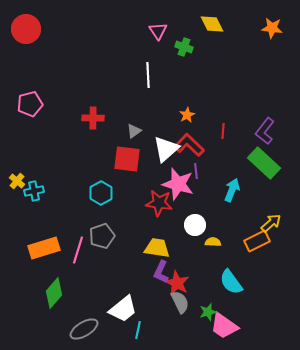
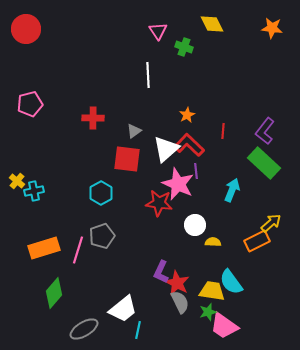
pink star at (178, 184): rotated 8 degrees clockwise
yellow trapezoid at (157, 248): moved 55 px right, 43 px down
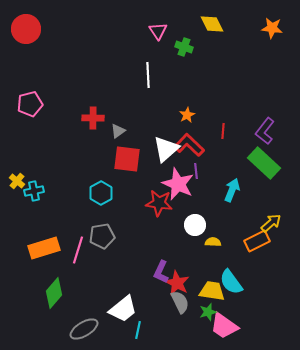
gray triangle at (134, 131): moved 16 px left
gray pentagon at (102, 236): rotated 10 degrees clockwise
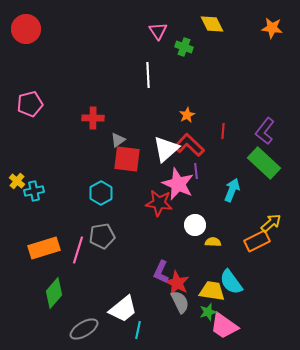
gray triangle at (118, 131): moved 9 px down
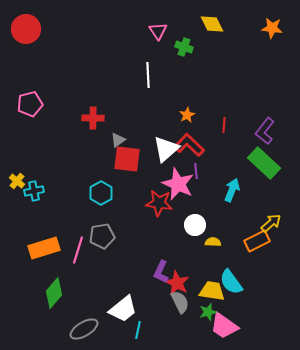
red line at (223, 131): moved 1 px right, 6 px up
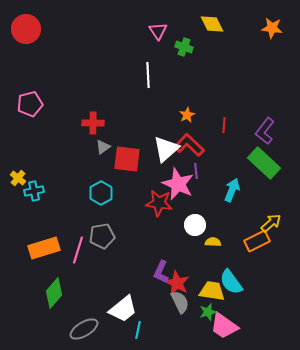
red cross at (93, 118): moved 5 px down
gray triangle at (118, 140): moved 15 px left, 7 px down
yellow cross at (17, 181): moved 1 px right, 3 px up
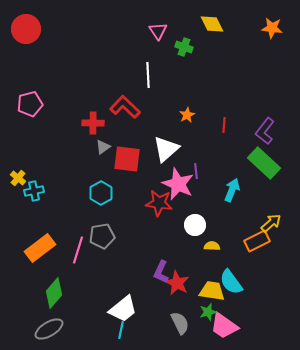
red L-shape at (189, 145): moved 64 px left, 38 px up
yellow semicircle at (213, 242): moved 1 px left, 4 px down
orange rectangle at (44, 248): moved 4 px left; rotated 20 degrees counterclockwise
gray semicircle at (180, 302): moved 21 px down
gray ellipse at (84, 329): moved 35 px left
cyan line at (138, 330): moved 17 px left
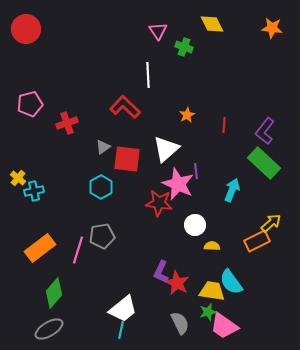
red cross at (93, 123): moved 26 px left; rotated 20 degrees counterclockwise
cyan hexagon at (101, 193): moved 6 px up
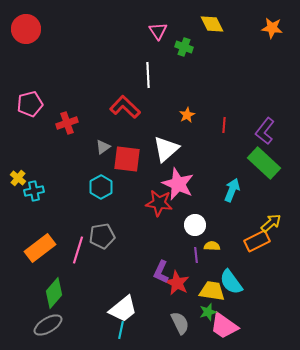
purple line at (196, 171): moved 84 px down
gray ellipse at (49, 329): moved 1 px left, 4 px up
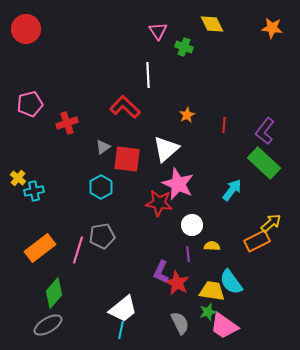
cyan arrow at (232, 190): rotated 15 degrees clockwise
white circle at (195, 225): moved 3 px left
purple line at (196, 255): moved 8 px left, 1 px up
